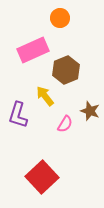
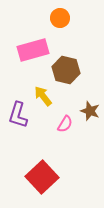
pink rectangle: rotated 8 degrees clockwise
brown hexagon: rotated 24 degrees counterclockwise
yellow arrow: moved 2 px left
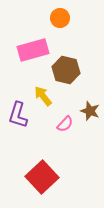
pink semicircle: rotated 12 degrees clockwise
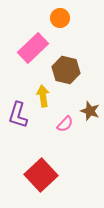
pink rectangle: moved 2 px up; rotated 28 degrees counterclockwise
yellow arrow: rotated 30 degrees clockwise
red square: moved 1 px left, 2 px up
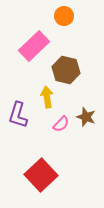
orange circle: moved 4 px right, 2 px up
pink rectangle: moved 1 px right, 2 px up
yellow arrow: moved 4 px right, 1 px down
brown star: moved 4 px left, 6 px down
pink semicircle: moved 4 px left
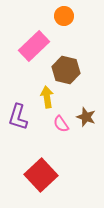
purple L-shape: moved 2 px down
pink semicircle: rotated 102 degrees clockwise
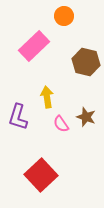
brown hexagon: moved 20 px right, 8 px up
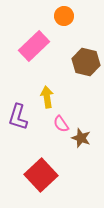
brown star: moved 5 px left, 21 px down
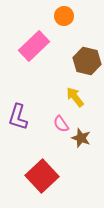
brown hexagon: moved 1 px right, 1 px up
yellow arrow: moved 28 px right; rotated 30 degrees counterclockwise
red square: moved 1 px right, 1 px down
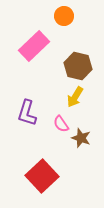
brown hexagon: moved 9 px left, 5 px down
yellow arrow: rotated 110 degrees counterclockwise
purple L-shape: moved 9 px right, 4 px up
